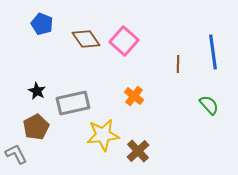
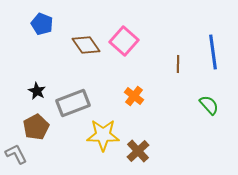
brown diamond: moved 6 px down
gray rectangle: rotated 8 degrees counterclockwise
yellow star: rotated 8 degrees clockwise
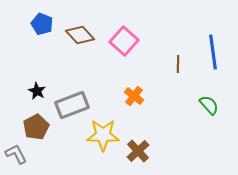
brown diamond: moved 6 px left, 10 px up; rotated 8 degrees counterclockwise
gray rectangle: moved 1 px left, 2 px down
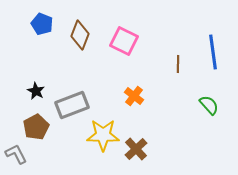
brown diamond: rotated 64 degrees clockwise
pink square: rotated 16 degrees counterclockwise
black star: moved 1 px left
brown cross: moved 2 px left, 2 px up
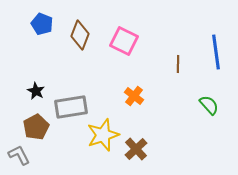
blue line: moved 3 px right
gray rectangle: moved 1 px left, 2 px down; rotated 12 degrees clockwise
yellow star: rotated 20 degrees counterclockwise
gray L-shape: moved 3 px right, 1 px down
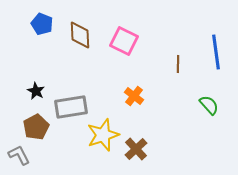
brown diamond: rotated 24 degrees counterclockwise
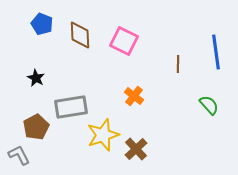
black star: moved 13 px up
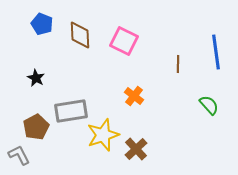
gray rectangle: moved 4 px down
